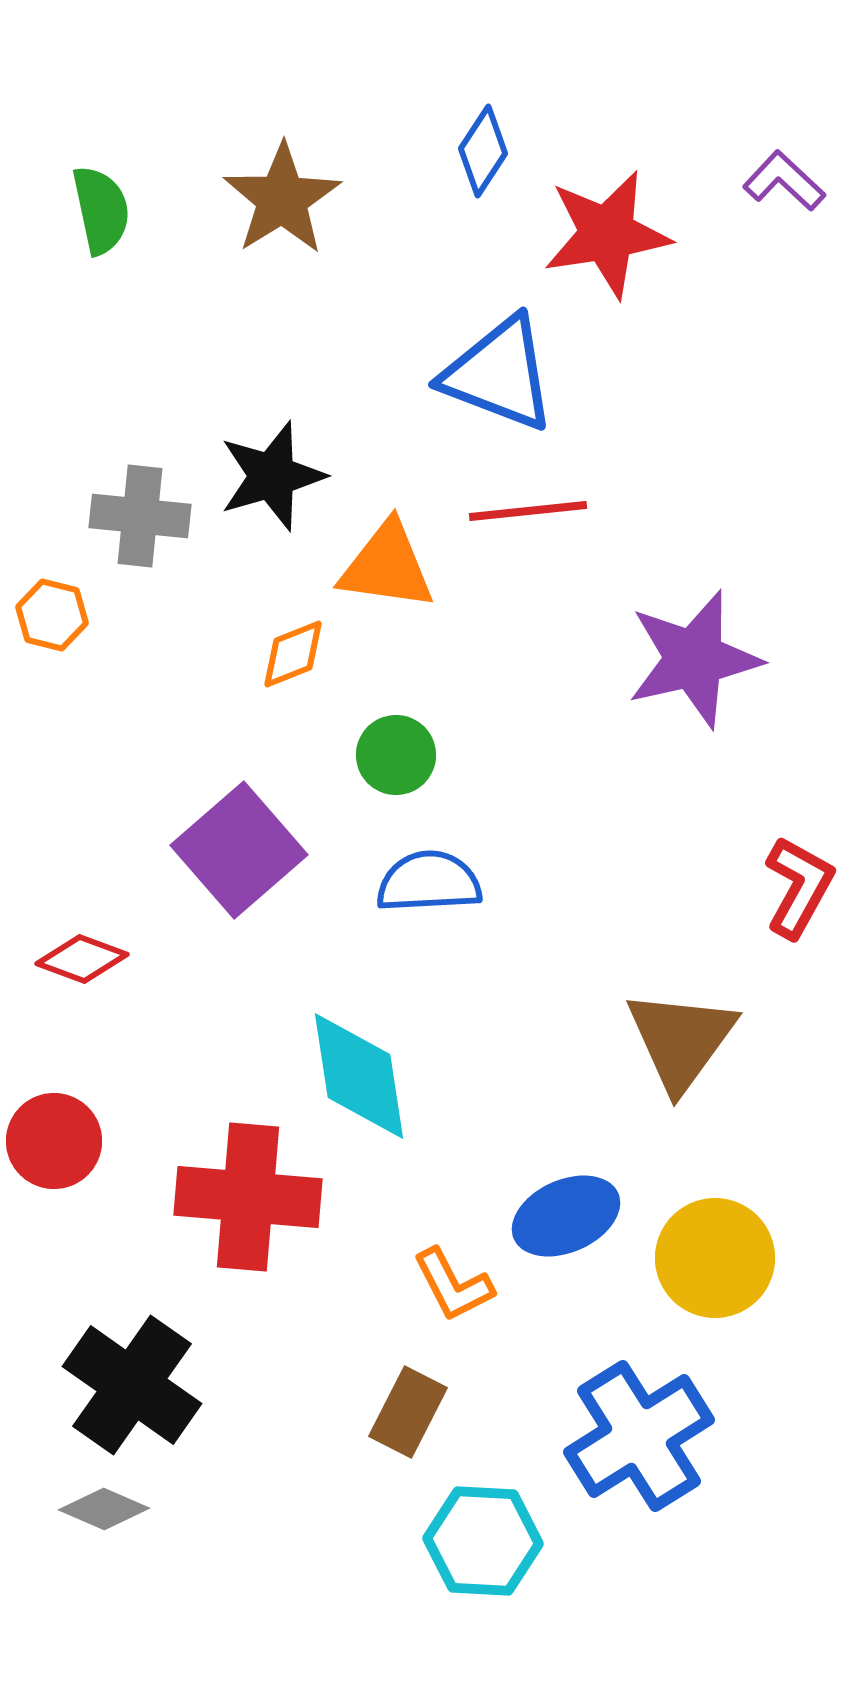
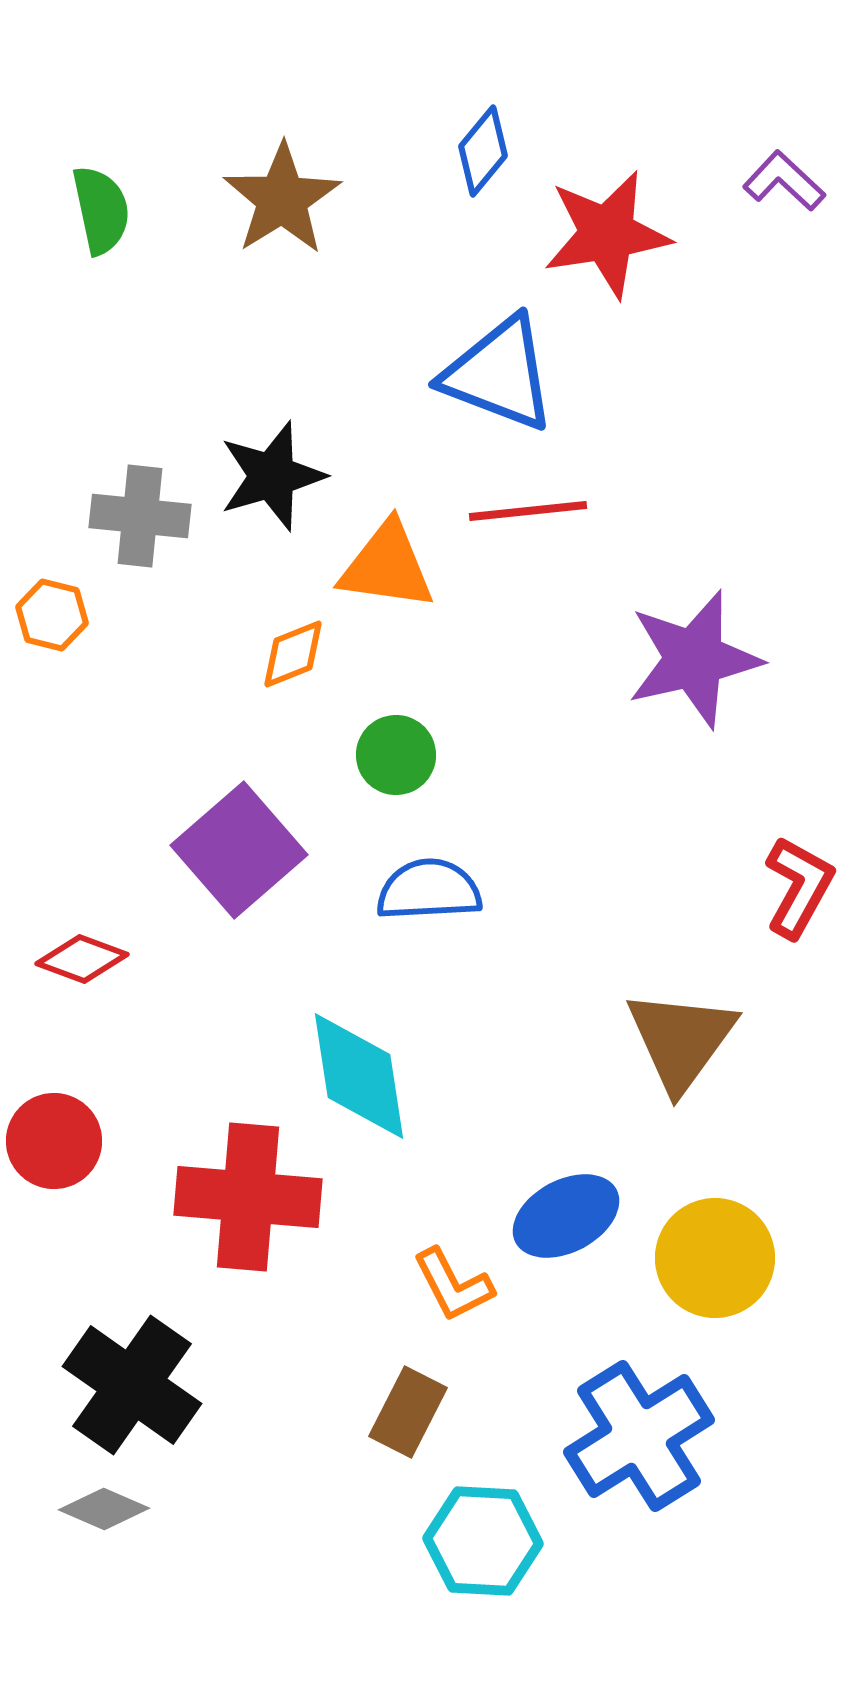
blue diamond: rotated 6 degrees clockwise
blue semicircle: moved 8 px down
blue ellipse: rotated 4 degrees counterclockwise
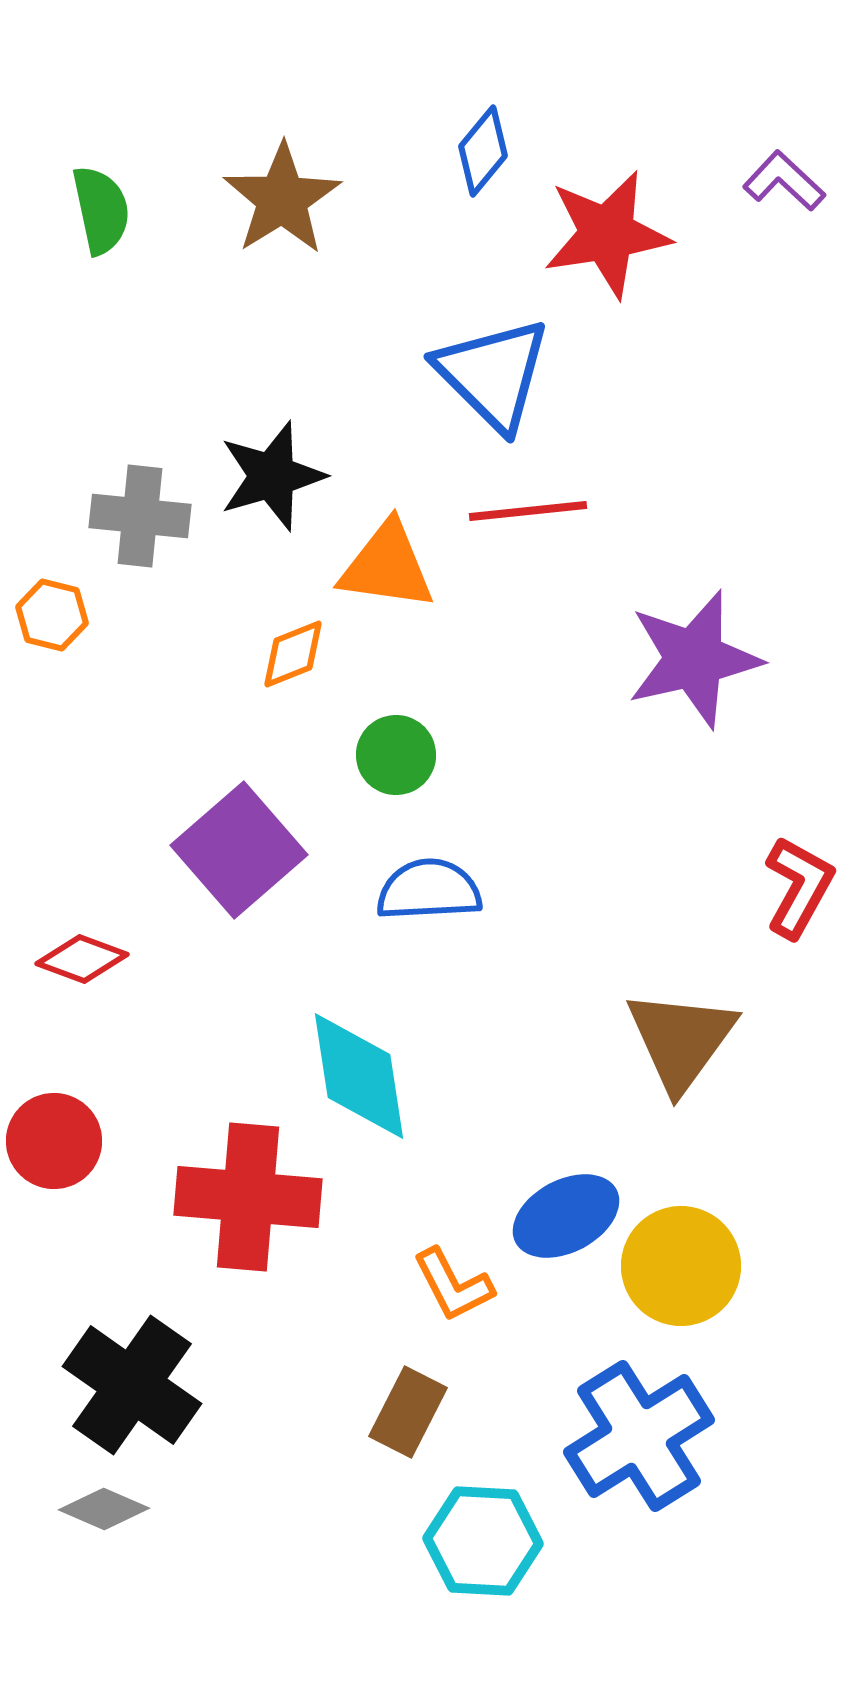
blue triangle: moved 6 px left; rotated 24 degrees clockwise
yellow circle: moved 34 px left, 8 px down
